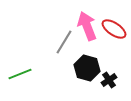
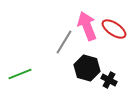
black cross: rotated 28 degrees counterclockwise
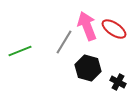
black hexagon: moved 1 px right
green line: moved 23 px up
black cross: moved 9 px right, 2 px down
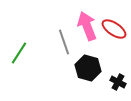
gray line: rotated 50 degrees counterclockwise
green line: moved 1 px left, 2 px down; rotated 35 degrees counterclockwise
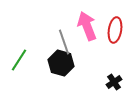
red ellipse: moved 1 px right, 1 px down; rotated 65 degrees clockwise
green line: moved 7 px down
black hexagon: moved 27 px left, 5 px up
black cross: moved 4 px left; rotated 28 degrees clockwise
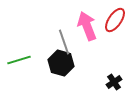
red ellipse: moved 10 px up; rotated 25 degrees clockwise
green line: rotated 40 degrees clockwise
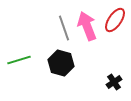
gray line: moved 14 px up
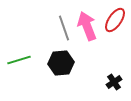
black hexagon: rotated 20 degrees counterclockwise
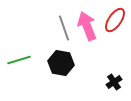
black hexagon: rotated 15 degrees clockwise
